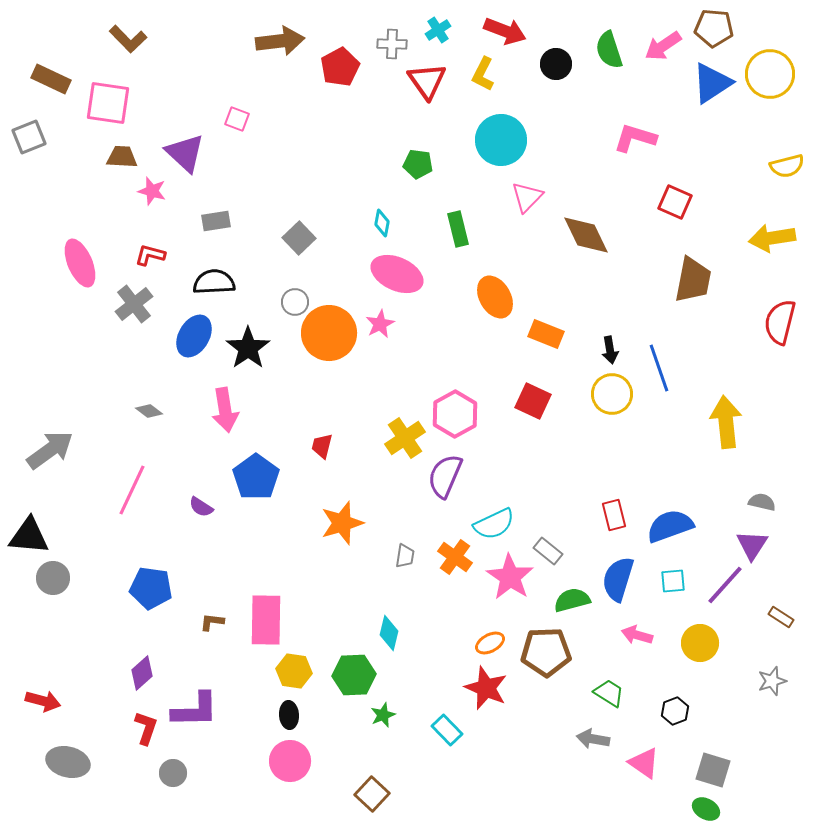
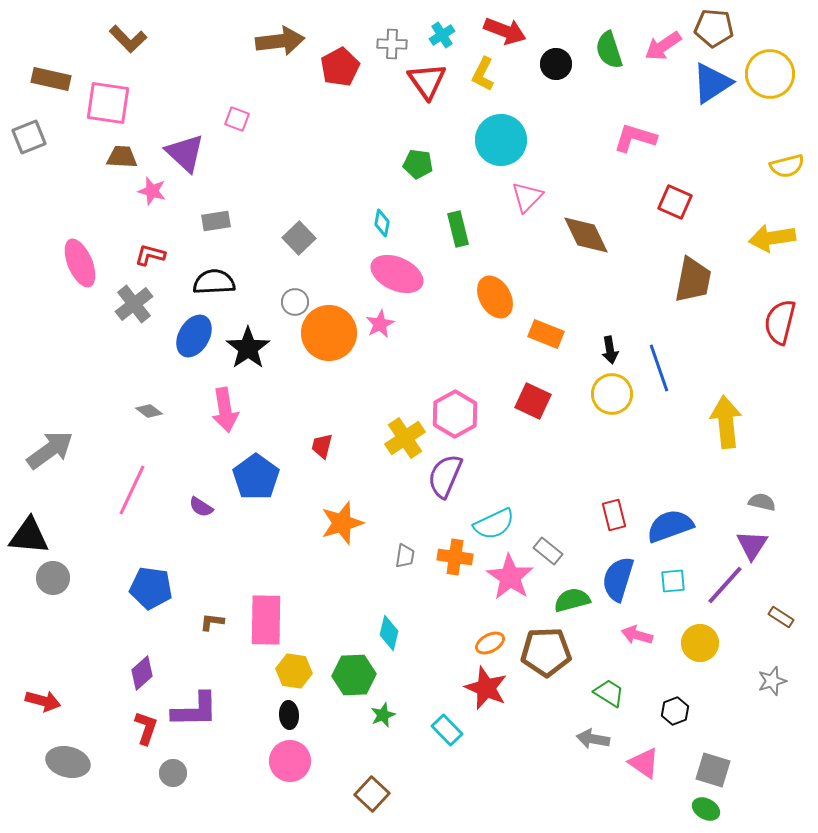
cyan cross at (438, 30): moved 4 px right, 5 px down
brown rectangle at (51, 79): rotated 12 degrees counterclockwise
orange cross at (455, 557): rotated 28 degrees counterclockwise
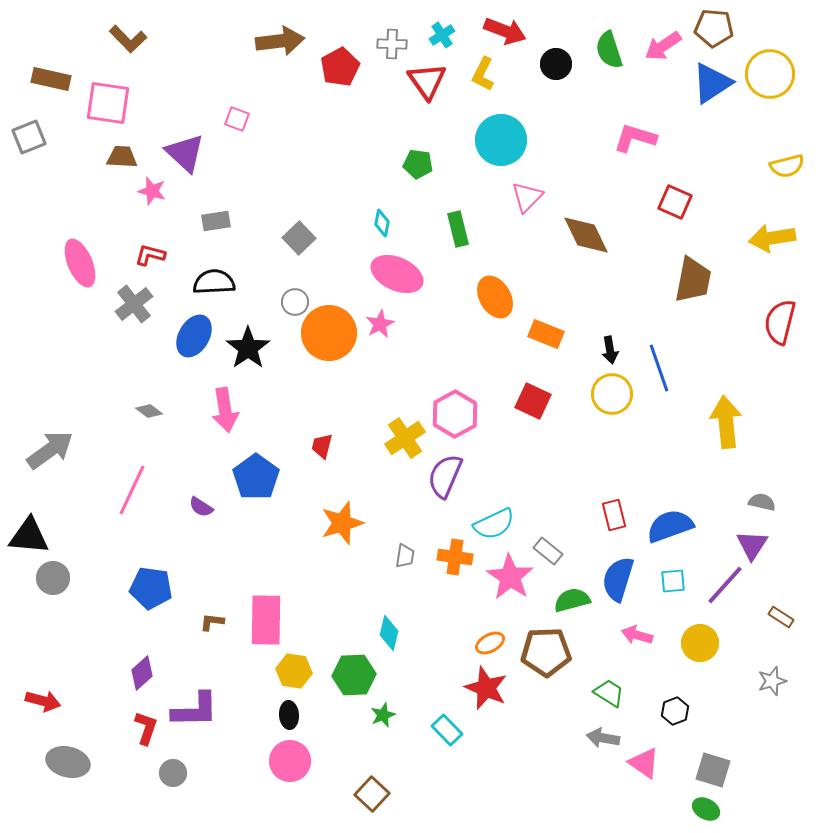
gray arrow at (593, 739): moved 10 px right, 1 px up
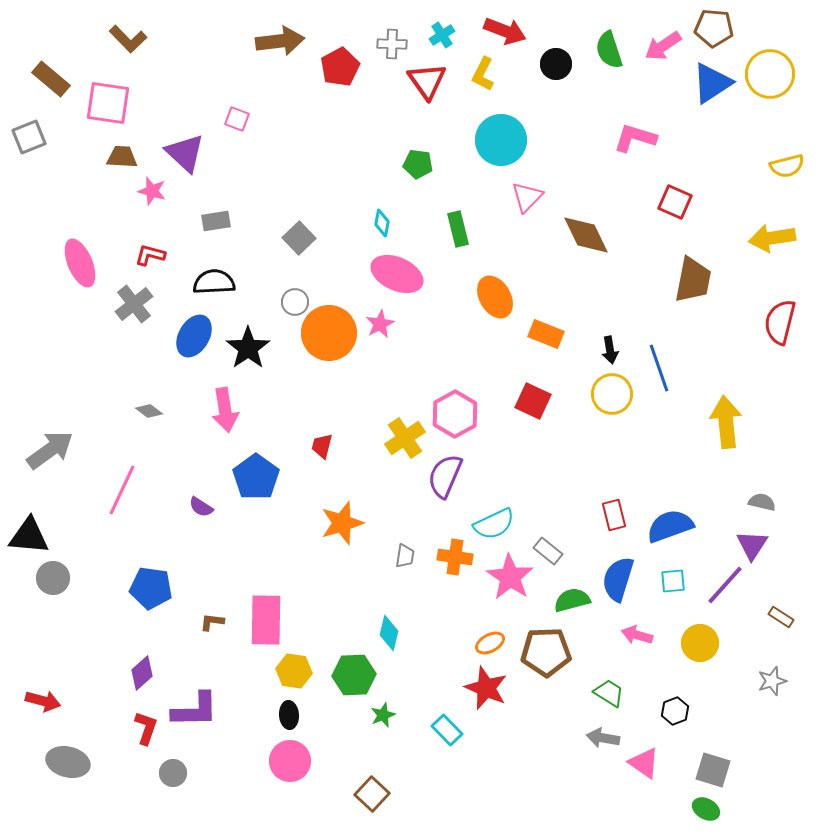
brown rectangle at (51, 79): rotated 27 degrees clockwise
pink line at (132, 490): moved 10 px left
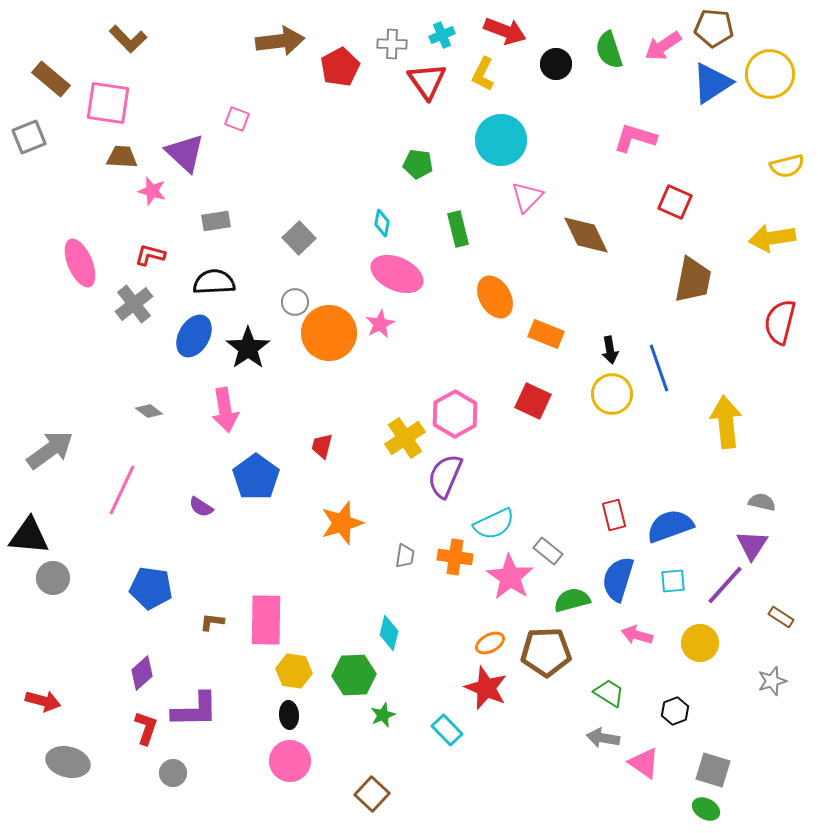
cyan cross at (442, 35): rotated 10 degrees clockwise
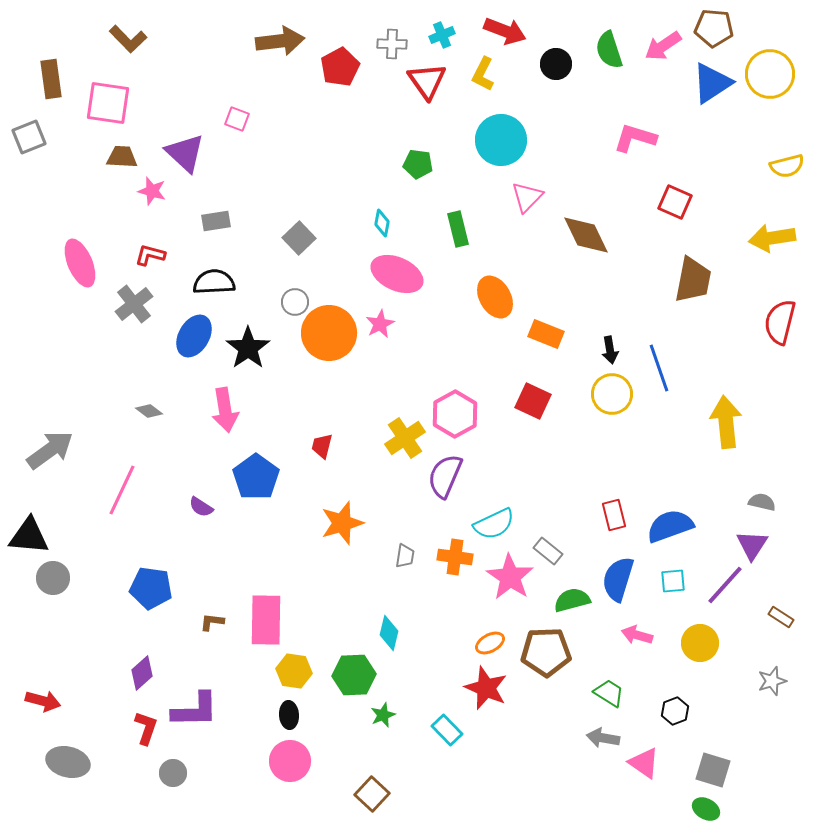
brown rectangle at (51, 79): rotated 42 degrees clockwise
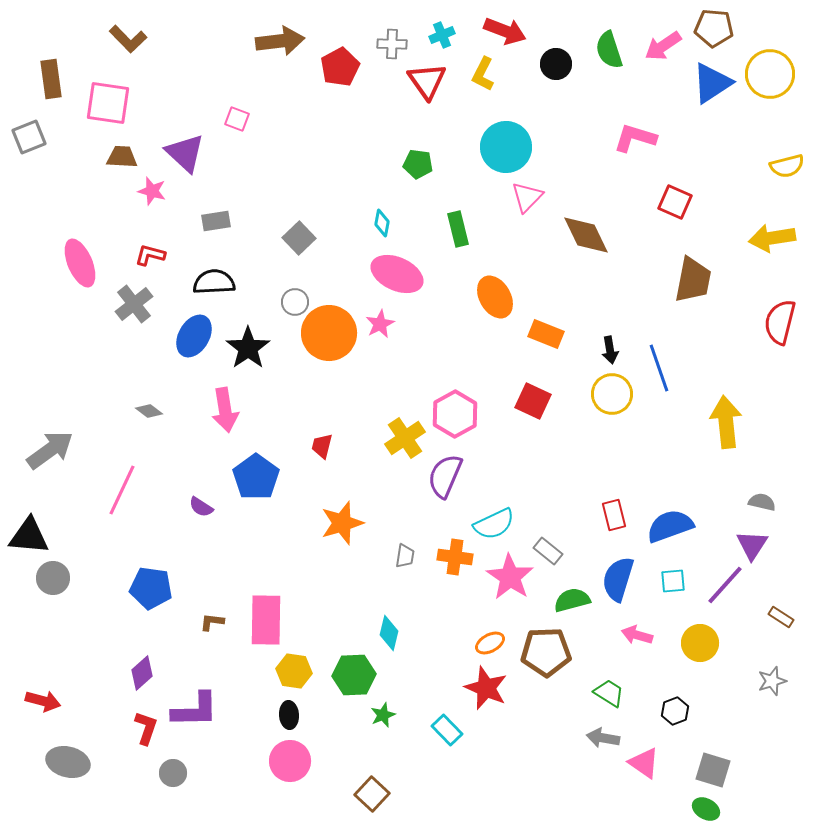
cyan circle at (501, 140): moved 5 px right, 7 px down
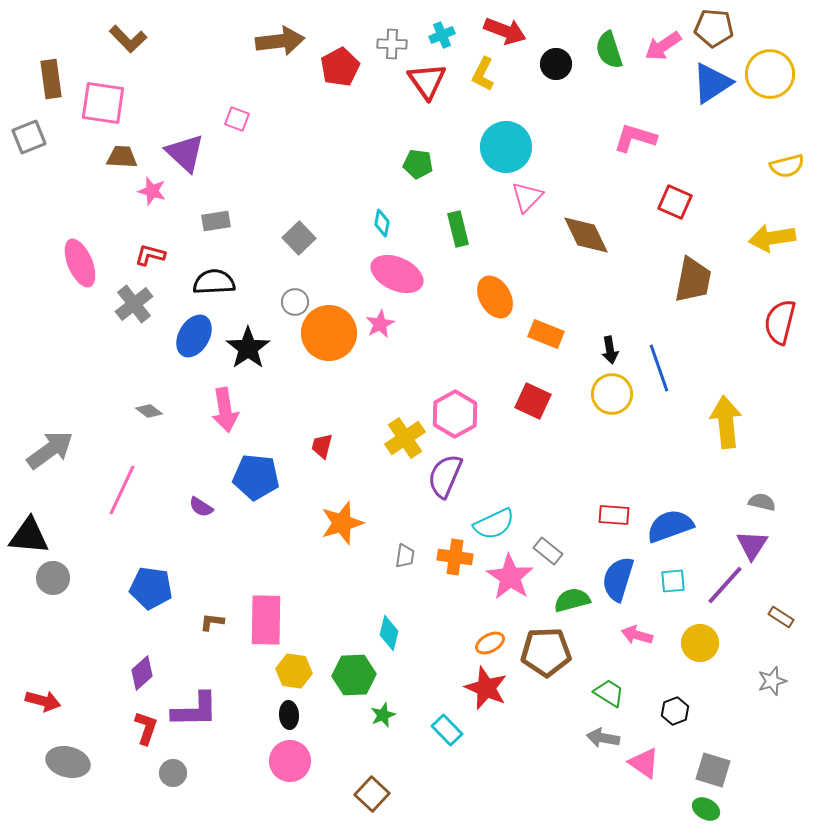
pink square at (108, 103): moved 5 px left
blue pentagon at (256, 477): rotated 30 degrees counterclockwise
red rectangle at (614, 515): rotated 72 degrees counterclockwise
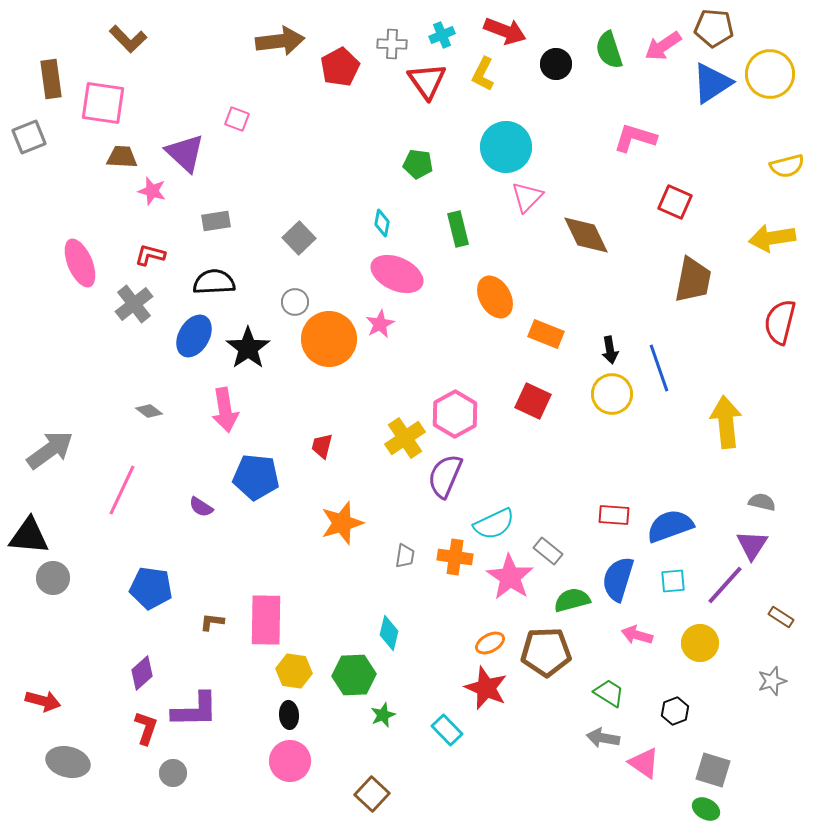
orange circle at (329, 333): moved 6 px down
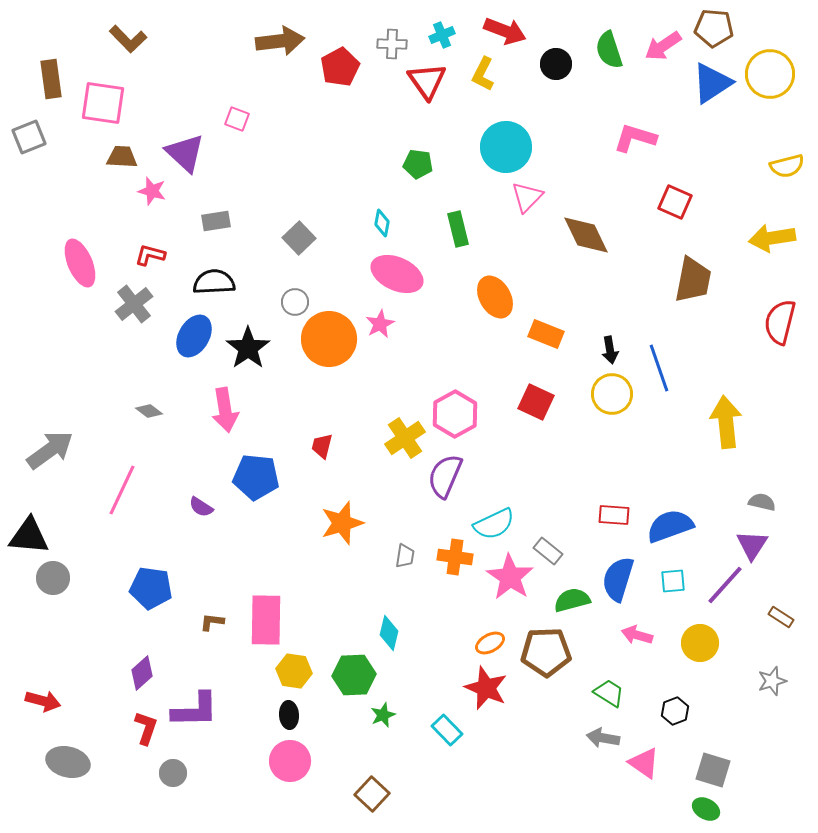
red square at (533, 401): moved 3 px right, 1 px down
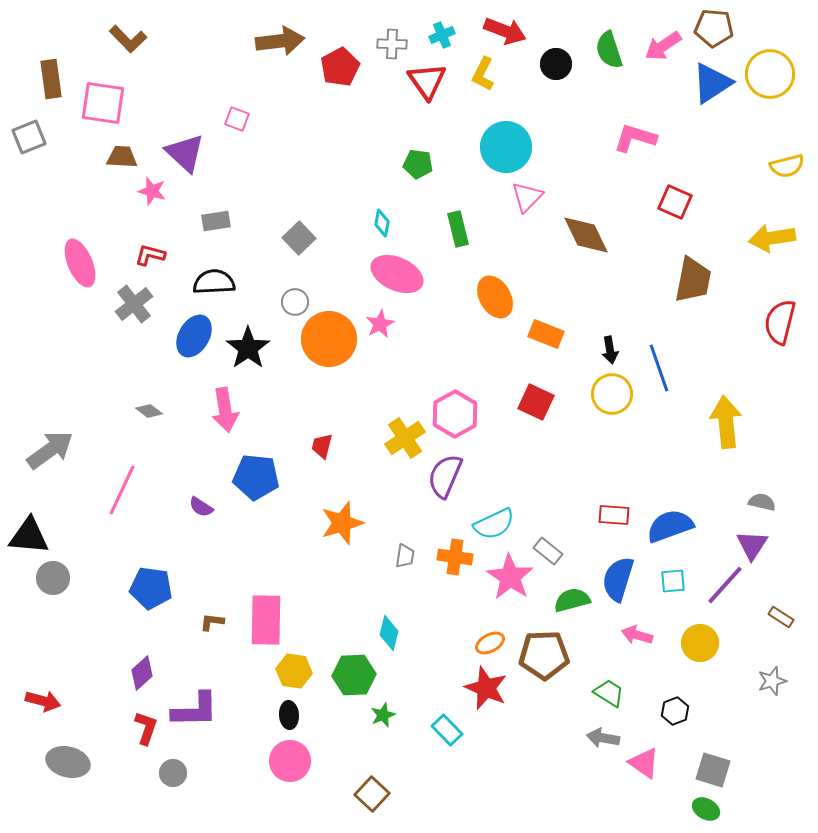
brown pentagon at (546, 652): moved 2 px left, 3 px down
